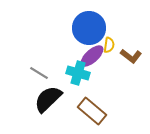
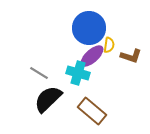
brown L-shape: rotated 20 degrees counterclockwise
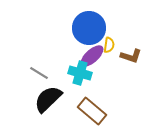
cyan cross: moved 2 px right
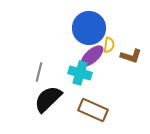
gray line: moved 1 px up; rotated 72 degrees clockwise
brown rectangle: moved 1 px right, 1 px up; rotated 16 degrees counterclockwise
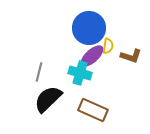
yellow semicircle: moved 1 px left, 1 px down
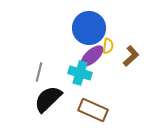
brown L-shape: rotated 60 degrees counterclockwise
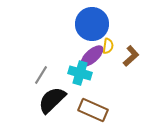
blue circle: moved 3 px right, 4 px up
gray line: moved 2 px right, 3 px down; rotated 18 degrees clockwise
black semicircle: moved 4 px right, 1 px down
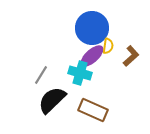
blue circle: moved 4 px down
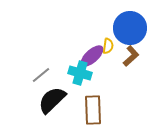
blue circle: moved 38 px right
gray line: rotated 18 degrees clockwise
brown rectangle: rotated 64 degrees clockwise
